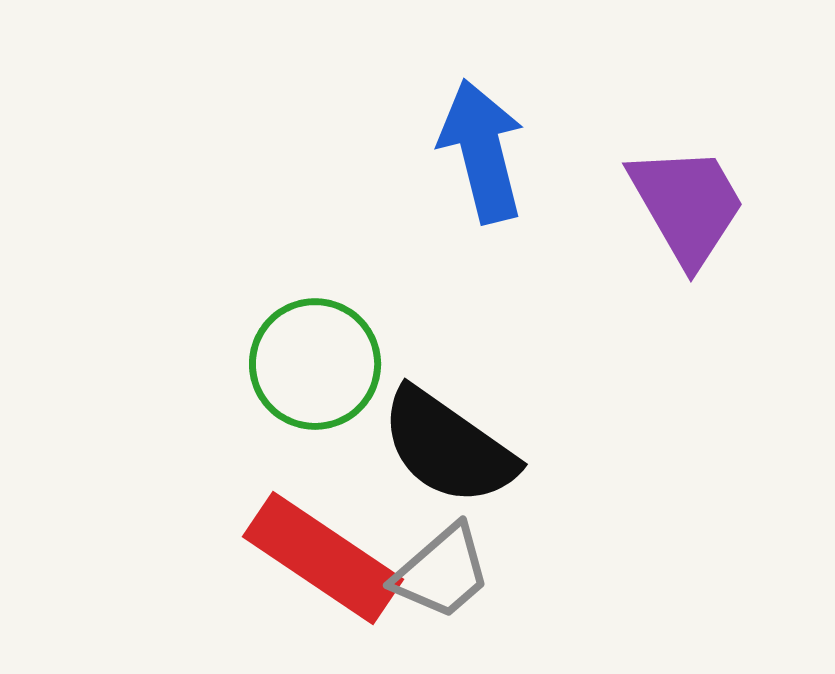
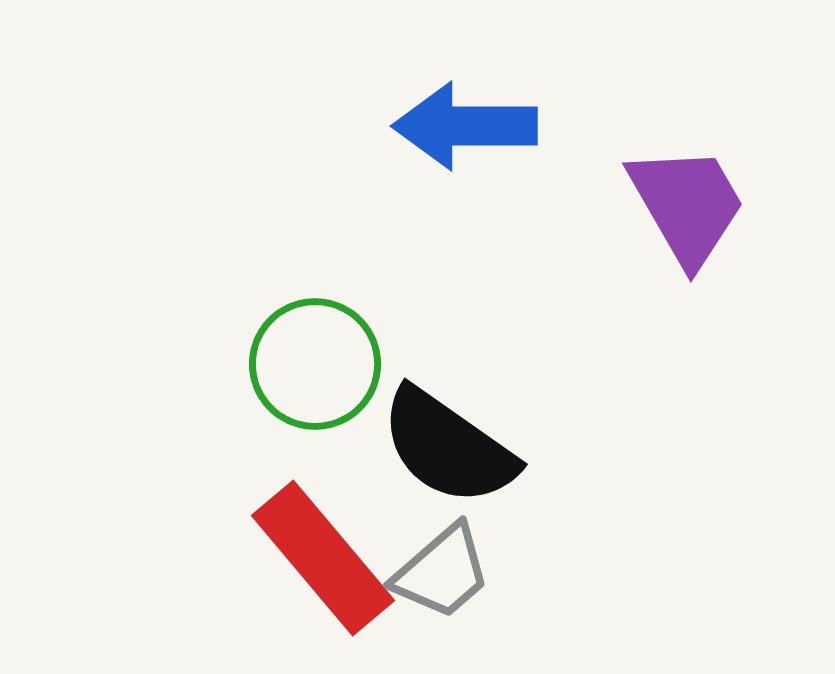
blue arrow: moved 17 px left, 25 px up; rotated 76 degrees counterclockwise
red rectangle: rotated 16 degrees clockwise
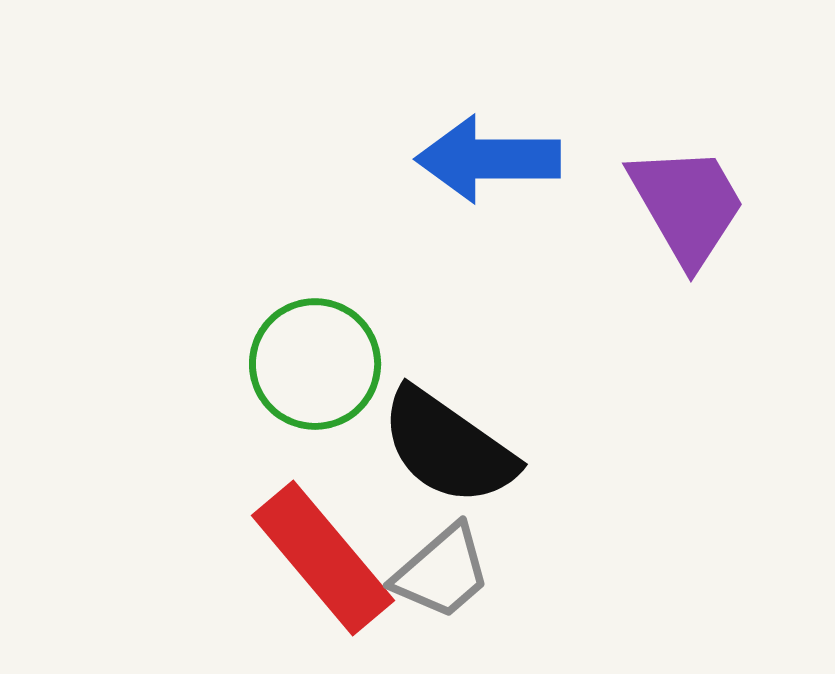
blue arrow: moved 23 px right, 33 px down
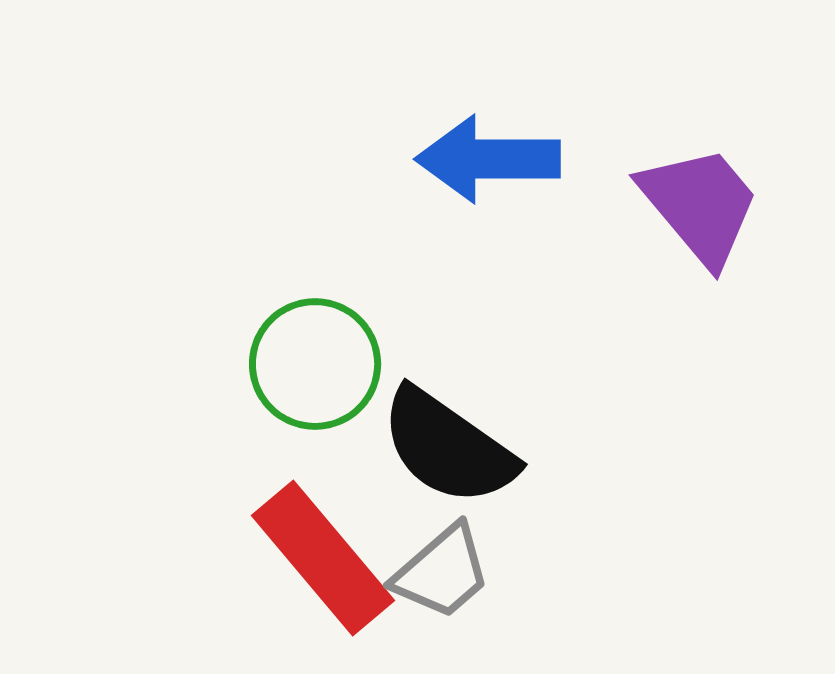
purple trapezoid: moved 13 px right; rotated 10 degrees counterclockwise
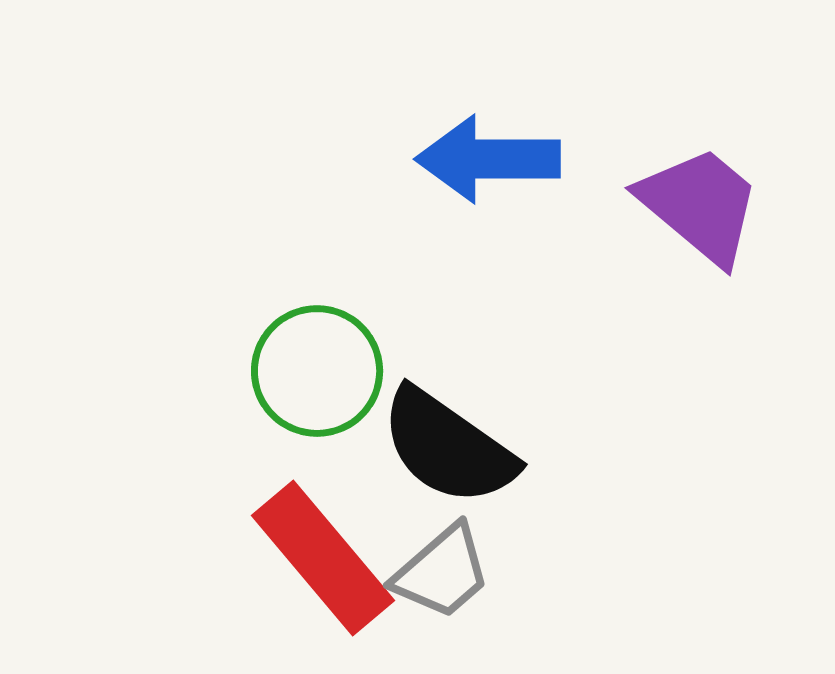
purple trapezoid: rotated 10 degrees counterclockwise
green circle: moved 2 px right, 7 px down
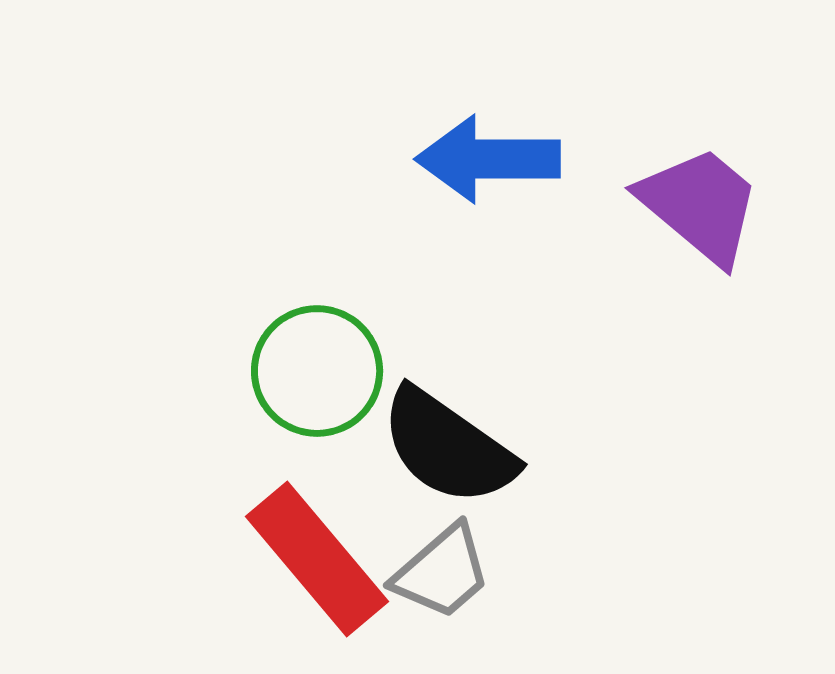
red rectangle: moved 6 px left, 1 px down
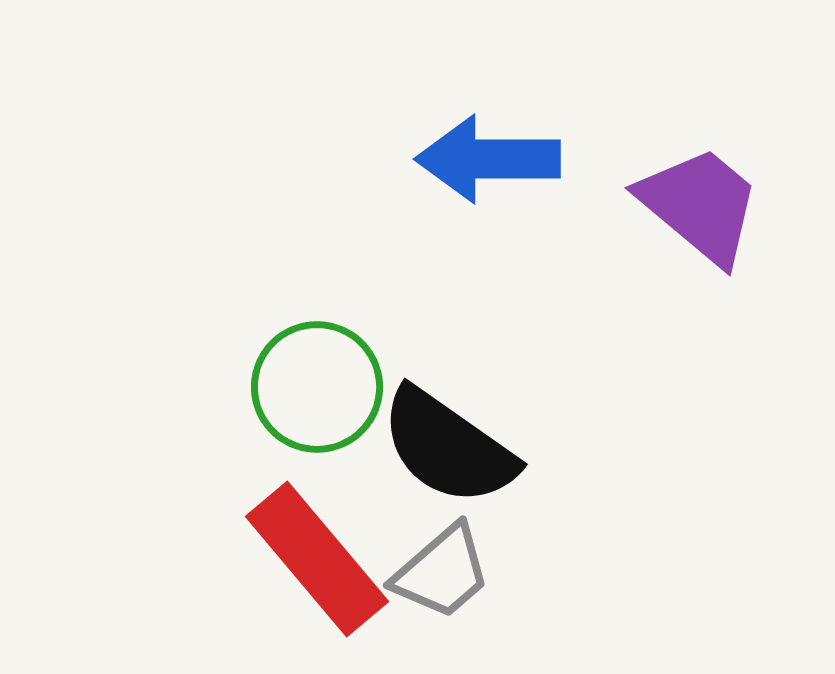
green circle: moved 16 px down
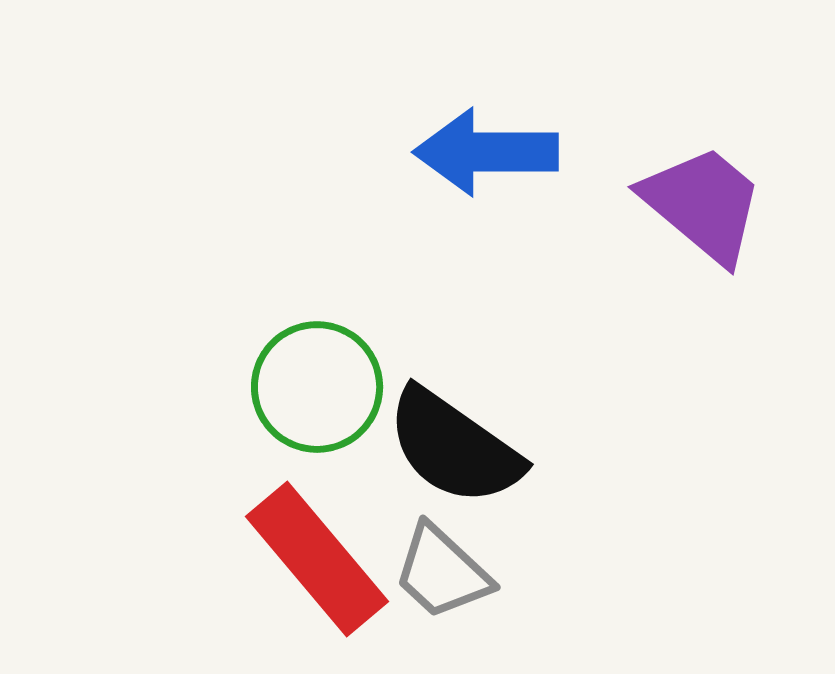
blue arrow: moved 2 px left, 7 px up
purple trapezoid: moved 3 px right, 1 px up
black semicircle: moved 6 px right
gray trapezoid: rotated 84 degrees clockwise
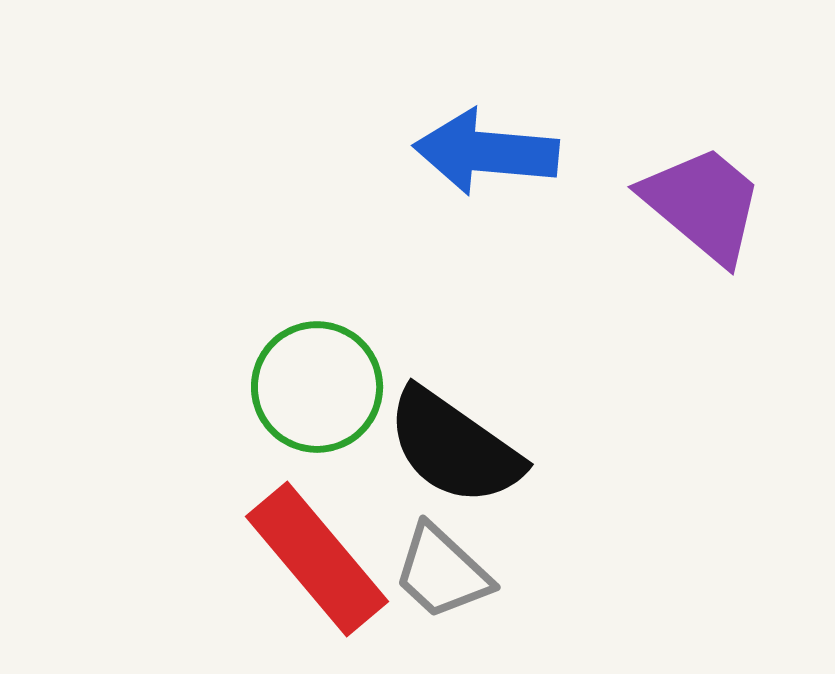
blue arrow: rotated 5 degrees clockwise
